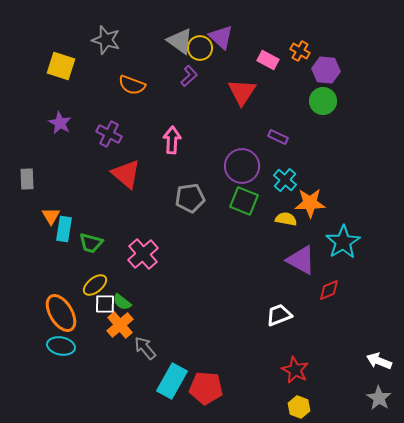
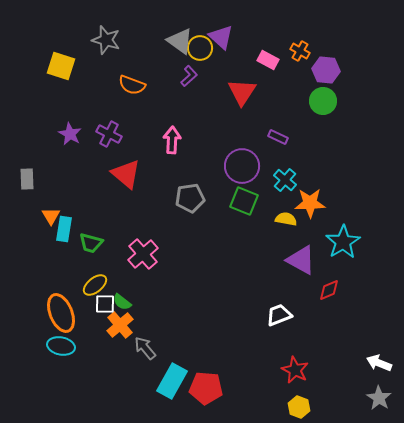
purple star at (60, 123): moved 10 px right, 11 px down
orange ellipse at (61, 313): rotated 9 degrees clockwise
white arrow at (379, 361): moved 2 px down
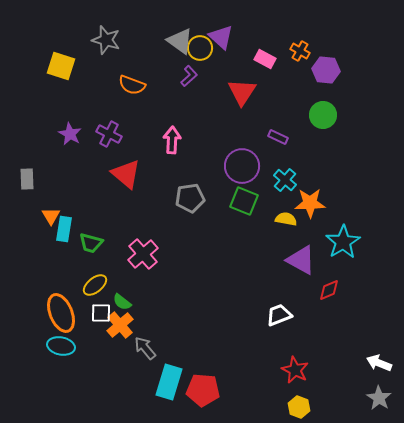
pink rectangle at (268, 60): moved 3 px left, 1 px up
green circle at (323, 101): moved 14 px down
white square at (105, 304): moved 4 px left, 9 px down
cyan rectangle at (172, 381): moved 3 px left, 1 px down; rotated 12 degrees counterclockwise
red pentagon at (206, 388): moved 3 px left, 2 px down
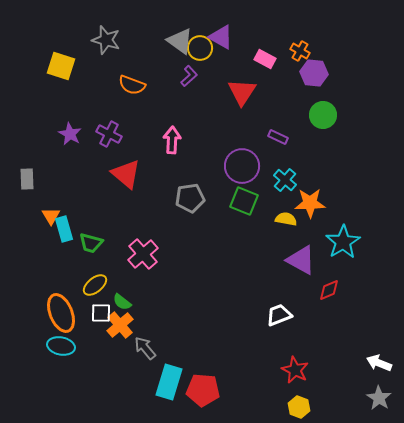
purple triangle at (221, 37): rotated 12 degrees counterclockwise
purple hexagon at (326, 70): moved 12 px left, 3 px down
cyan rectangle at (64, 229): rotated 25 degrees counterclockwise
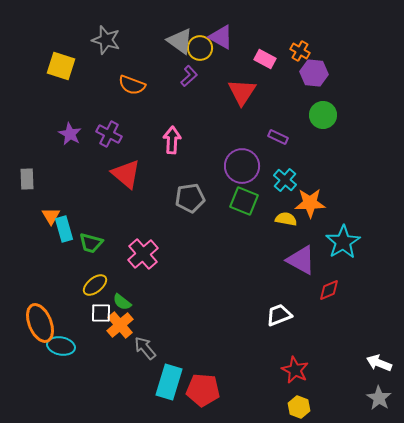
orange ellipse at (61, 313): moved 21 px left, 10 px down
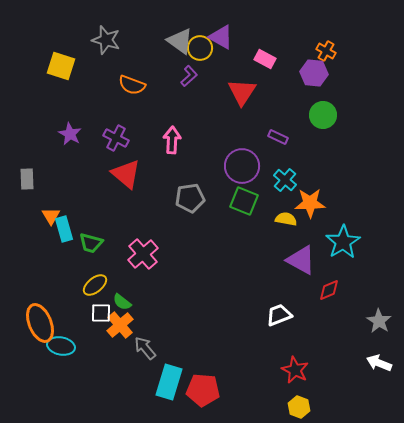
orange cross at (300, 51): moved 26 px right
purple cross at (109, 134): moved 7 px right, 4 px down
gray star at (379, 398): moved 77 px up
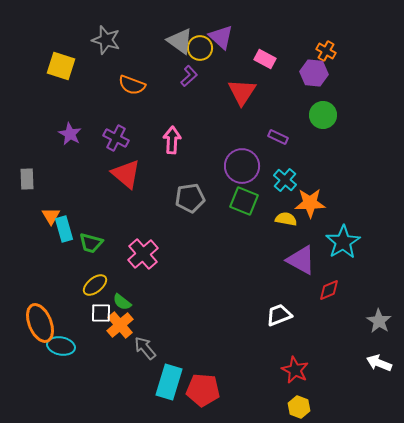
purple triangle at (221, 37): rotated 12 degrees clockwise
